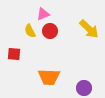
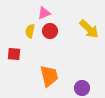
pink triangle: moved 1 px right, 1 px up
yellow semicircle: rotated 40 degrees clockwise
orange trapezoid: moved 1 px up; rotated 105 degrees counterclockwise
purple circle: moved 2 px left
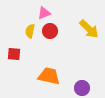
orange trapezoid: rotated 65 degrees counterclockwise
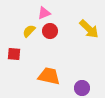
yellow semicircle: moved 1 px left; rotated 32 degrees clockwise
